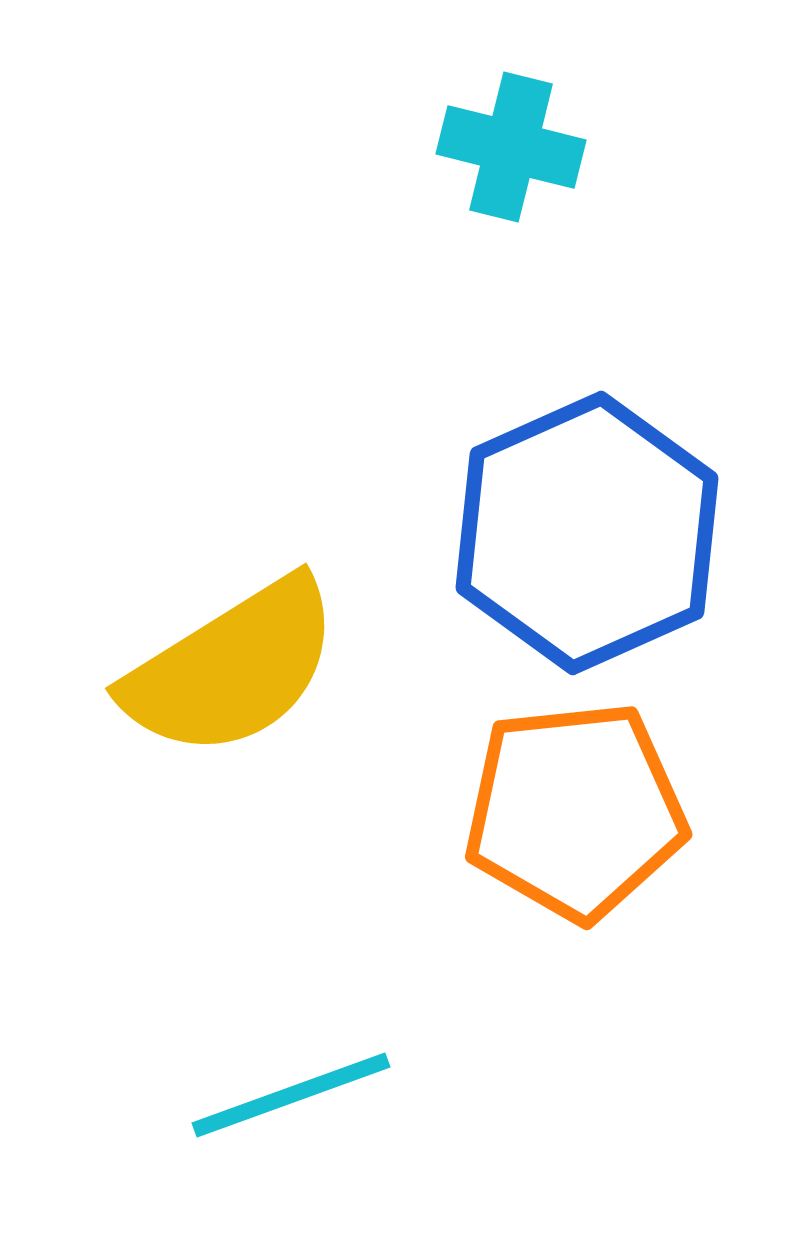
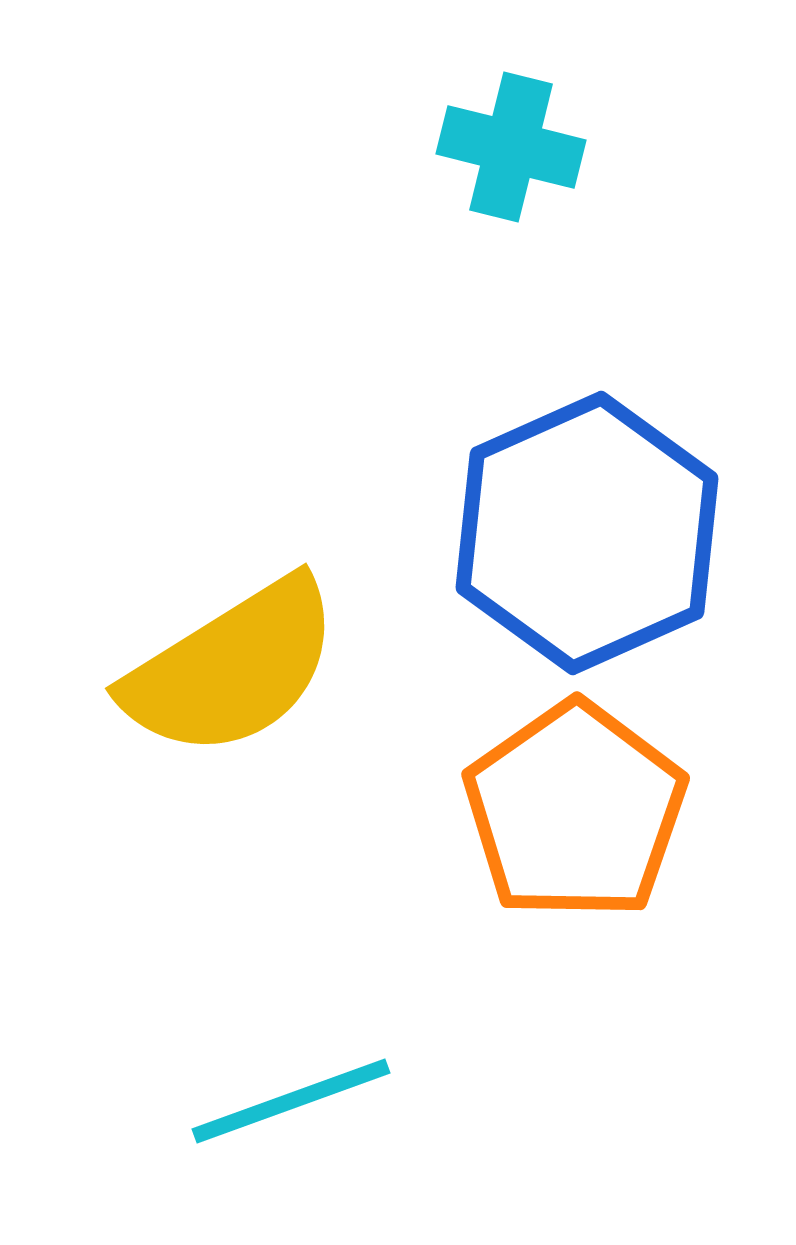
orange pentagon: rotated 29 degrees counterclockwise
cyan line: moved 6 px down
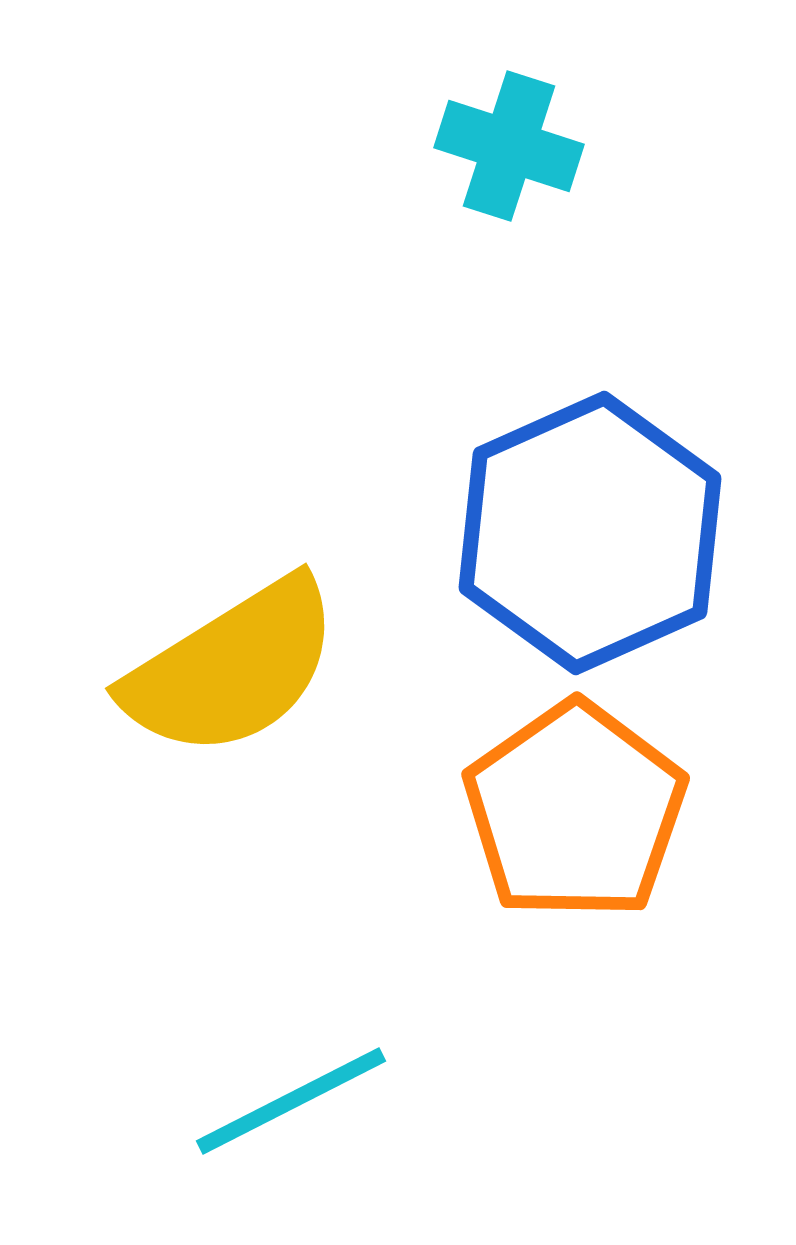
cyan cross: moved 2 px left, 1 px up; rotated 4 degrees clockwise
blue hexagon: moved 3 px right
cyan line: rotated 7 degrees counterclockwise
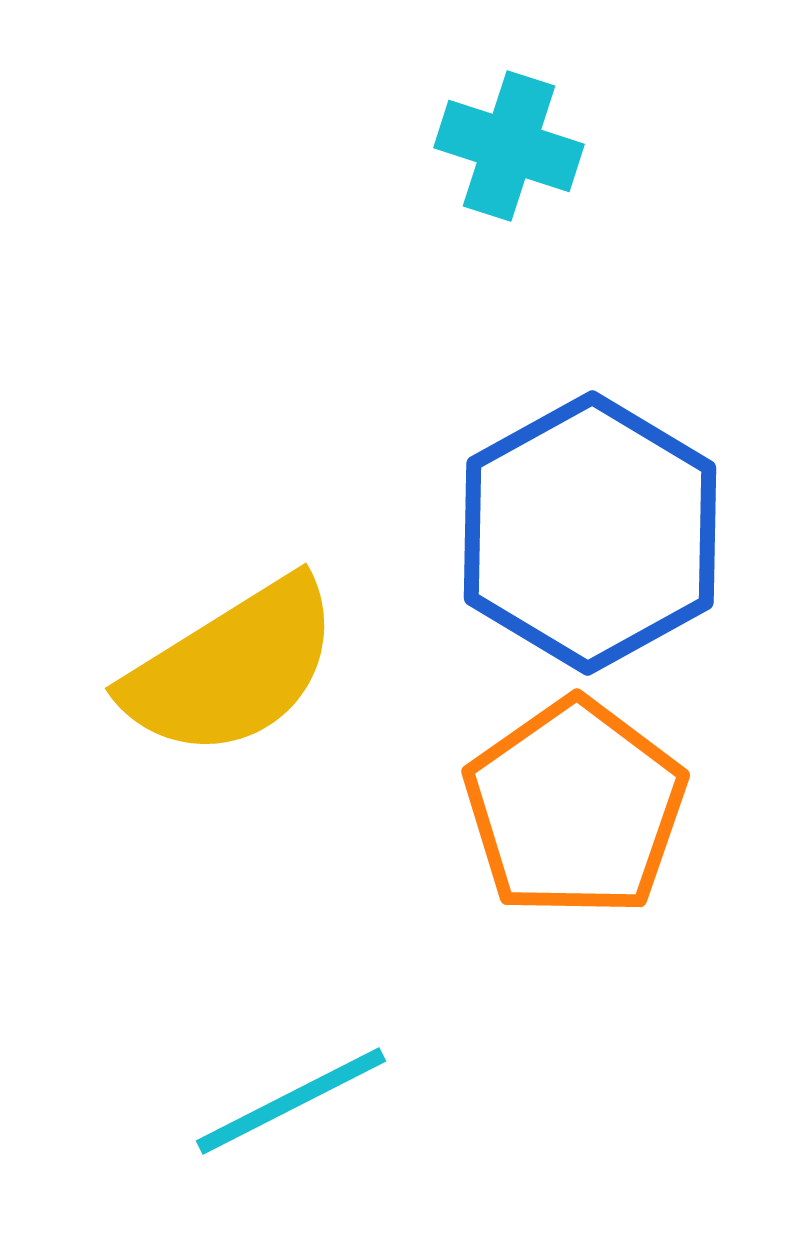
blue hexagon: rotated 5 degrees counterclockwise
orange pentagon: moved 3 px up
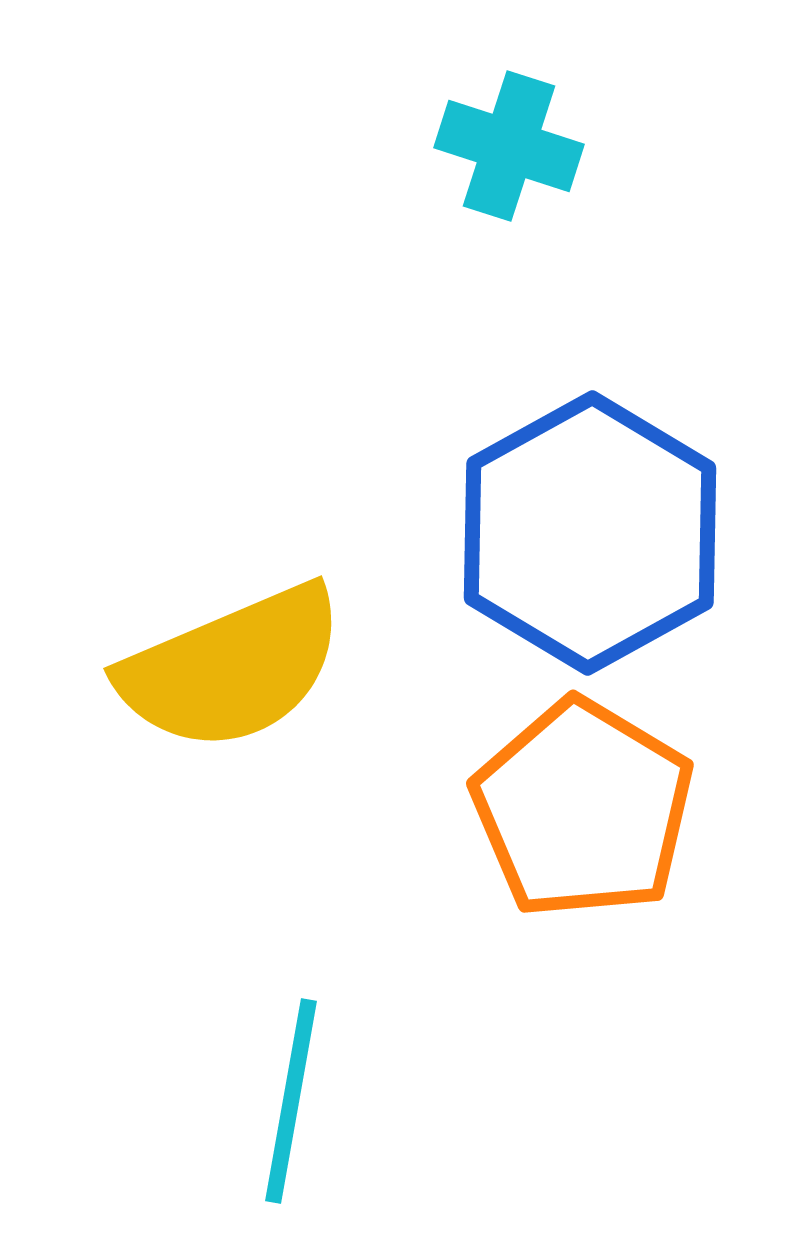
yellow semicircle: rotated 9 degrees clockwise
orange pentagon: moved 8 px right, 1 px down; rotated 6 degrees counterclockwise
cyan line: rotated 53 degrees counterclockwise
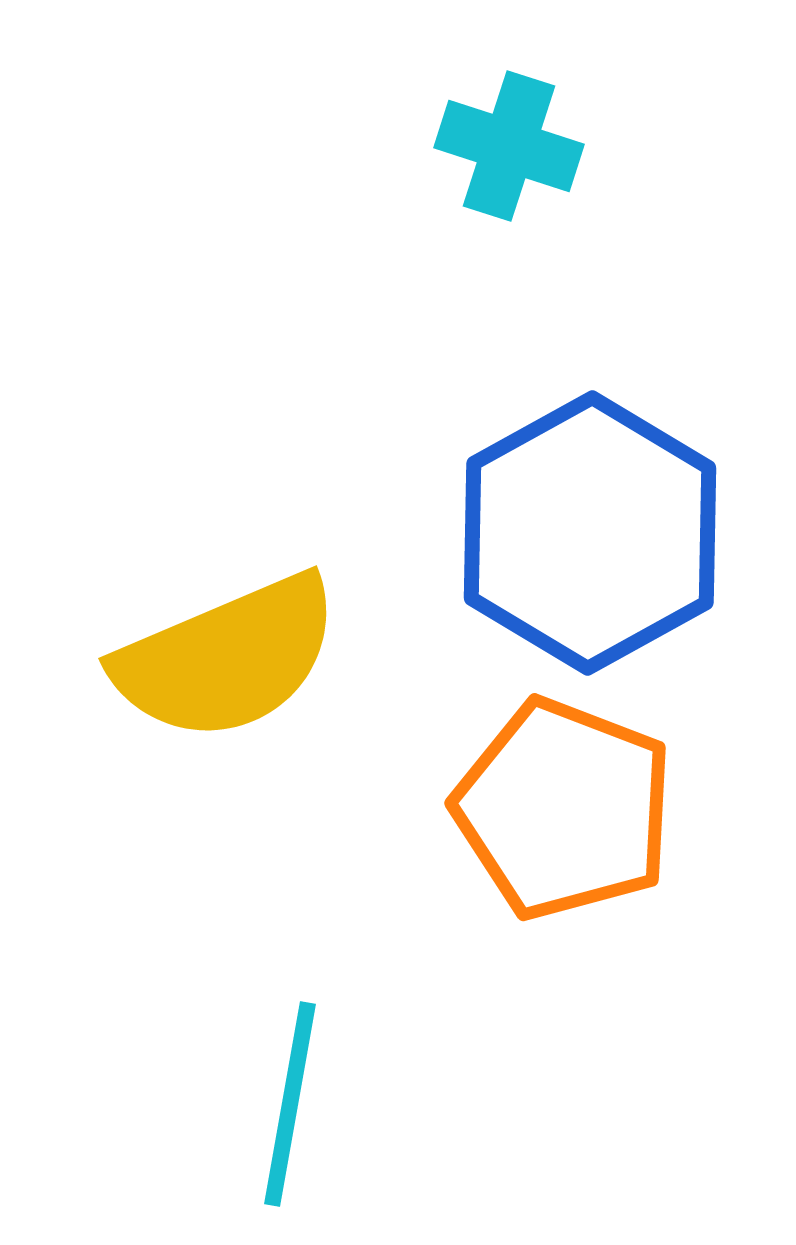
yellow semicircle: moved 5 px left, 10 px up
orange pentagon: moved 19 px left; rotated 10 degrees counterclockwise
cyan line: moved 1 px left, 3 px down
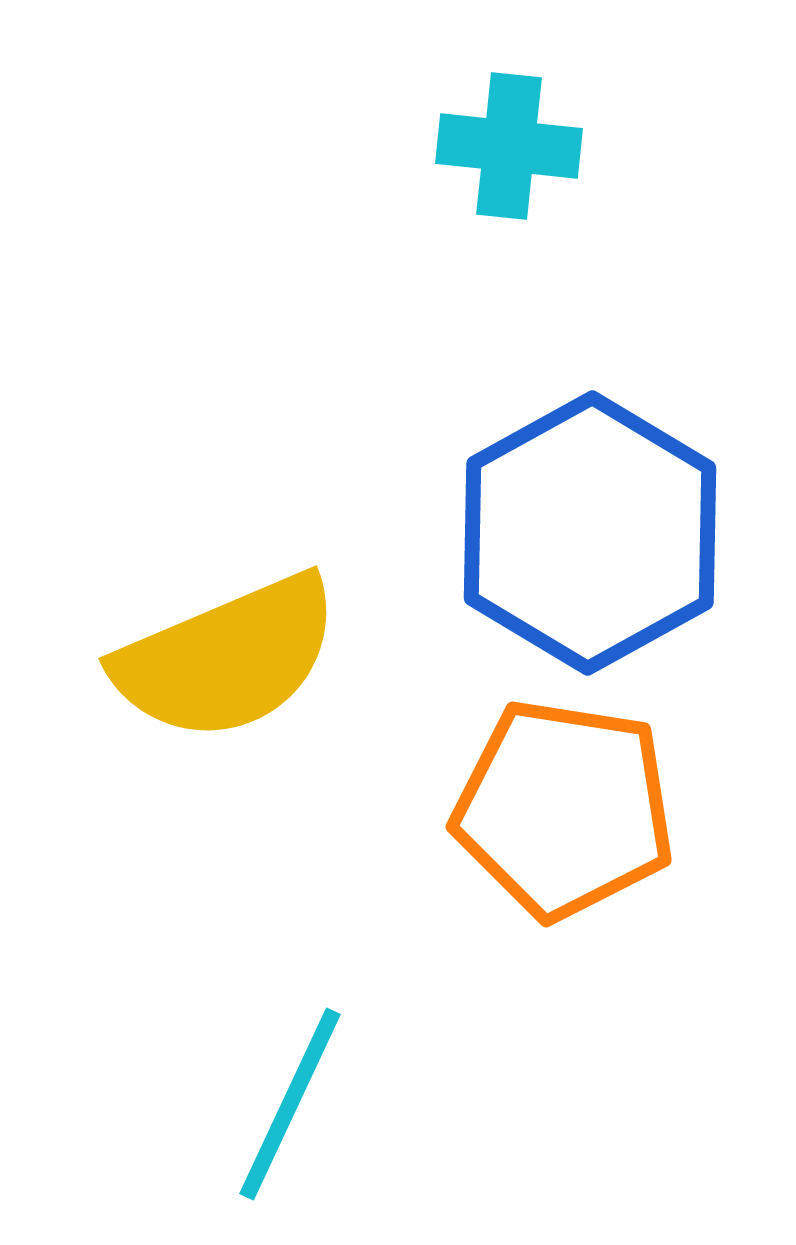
cyan cross: rotated 12 degrees counterclockwise
orange pentagon: rotated 12 degrees counterclockwise
cyan line: rotated 15 degrees clockwise
